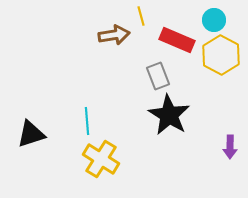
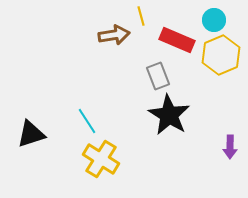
yellow hexagon: rotated 9 degrees clockwise
cyan line: rotated 28 degrees counterclockwise
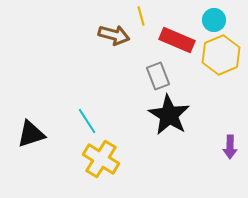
brown arrow: rotated 24 degrees clockwise
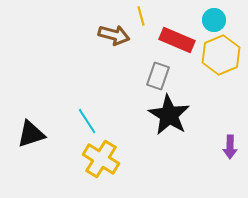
gray rectangle: rotated 40 degrees clockwise
